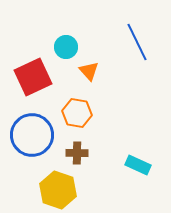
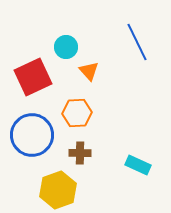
orange hexagon: rotated 12 degrees counterclockwise
brown cross: moved 3 px right
yellow hexagon: rotated 21 degrees clockwise
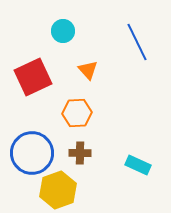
cyan circle: moved 3 px left, 16 px up
orange triangle: moved 1 px left, 1 px up
blue circle: moved 18 px down
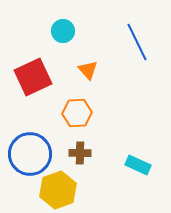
blue circle: moved 2 px left, 1 px down
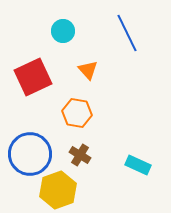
blue line: moved 10 px left, 9 px up
orange hexagon: rotated 12 degrees clockwise
brown cross: moved 2 px down; rotated 30 degrees clockwise
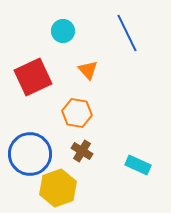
brown cross: moved 2 px right, 4 px up
yellow hexagon: moved 2 px up
